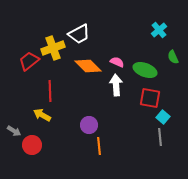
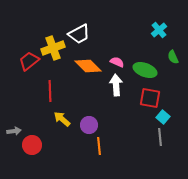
yellow arrow: moved 20 px right, 4 px down; rotated 12 degrees clockwise
gray arrow: rotated 40 degrees counterclockwise
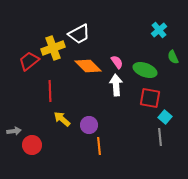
pink semicircle: rotated 32 degrees clockwise
cyan square: moved 2 px right
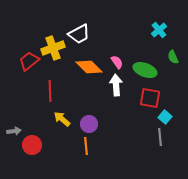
orange diamond: moved 1 px right, 1 px down
purple circle: moved 1 px up
orange line: moved 13 px left
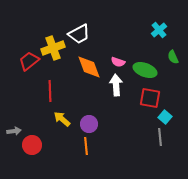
pink semicircle: moved 1 px right; rotated 144 degrees clockwise
orange diamond: rotated 24 degrees clockwise
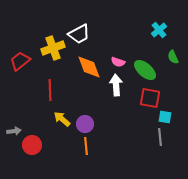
red trapezoid: moved 9 px left
green ellipse: rotated 20 degrees clockwise
red line: moved 1 px up
cyan square: rotated 32 degrees counterclockwise
purple circle: moved 4 px left
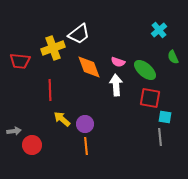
white trapezoid: rotated 10 degrees counterclockwise
red trapezoid: rotated 135 degrees counterclockwise
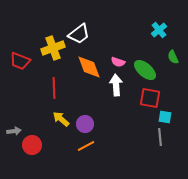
red trapezoid: rotated 15 degrees clockwise
red line: moved 4 px right, 2 px up
yellow arrow: moved 1 px left
orange line: rotated 66 degrees clockwise
